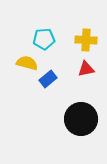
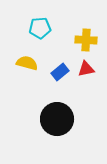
cyan pentagon: moved 4 px left, 11 px up
blue rectangle: moved 12 px right, 7 px up
black circle: moved 24 px left
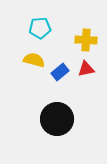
yellow semicircle: moved 7 px right, 3 px up
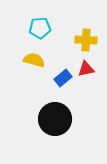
blue rectangle: moved 3 px right, 6 px down
black circle: moved 2 px left
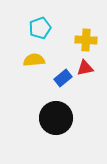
cyan pentagon: rotated 15 degrees counterclockwise
yellow semicircle: rotated 20 degrees counterclockwise
red triangle: moved 1 px left, 1 px up
black circle: moved 1 px right, 1 px up
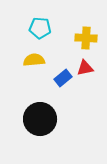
cyan pentagon: rotated 25 degrees clockwise
yellow cross: moved 2 px up
black circle: moved 16 px left, 1 px down
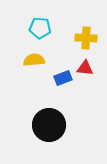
red triangle: rotated 18 degrees clockwise
blue rectangle: rotated 18 degrees clockwise
black circle: moved 9 px right, 6 px down
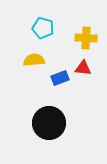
cyan pentagon: moved 3 px right; rotated 10 degrees clockwise
red triangle: moved 2 px left
blue rectangle: moved 3 px left
black circle: moved 2 px up
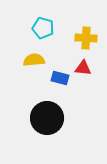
blue rectangle: rotated 36 degrees clockwise
black circle: moved 2 px left, 5 px up
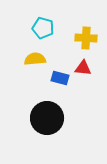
yellow semicircle: moved 1 px right, 1 px up
